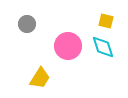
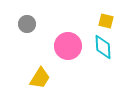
cyan diamond: rotated 15 degrees clockwise
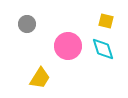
cyan diamond: moved 2 px down; rotated 15 degrees counterclockwise
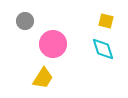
gray circle: moved 2 px left, 3 px up
pink circle: moved 15 px left, 2 px up
yellow trapezoid: moved 3 px right
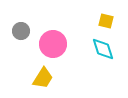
gray circle: moved 4 px left, 10 px down
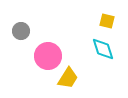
yellow square: moved 1 px right
pink circle: moved 5 px left, 12 px down
yellow trapezoid: moved 25 px right
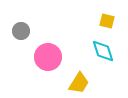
cyan diamond: moved 2 px down
pink circle: moved 1 px down
yellow trapezoid: moved 11 px right, 5 px down
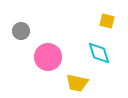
cyan diamond: moved 4 px left, 2 px down
yellow trapezoid: moved 2 px left; rotated 70 degrees clockwise
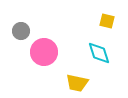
pink circle: moved 4 px left, 5 px up
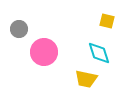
gray circle: moved 2 px left, 2 px up
yellow trapezoid: moved 9 px right, 4 px up
